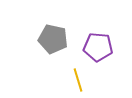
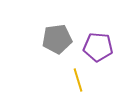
gray pentagon: moved 4 px right; rotated 20 degrees counterclockwise
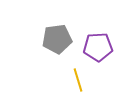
purple pentagon: rotated 8 degrees counterclockwise
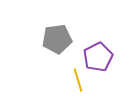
purple pentagon: moved 10 px down; rotated 24 degrees counterclockwise
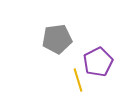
purple pentagon: moved 5 px down
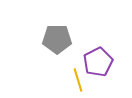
gray pentagon: rotated 8 degrees clockwise
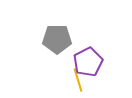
purple pentagon: moved 10 px left
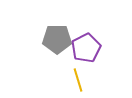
purple pentagon: moved 2 px left, 14 px up
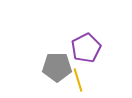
gray pentagon: moved 28 px down
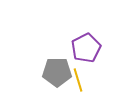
gray pentagon: moved 5 px down
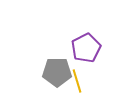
yellow line: moved 1 px left, 1 px down
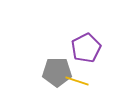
yellow line: rotated 55 degrees counterclockwise
